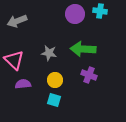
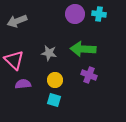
cyan cross: moved 1 px left, 3 px down
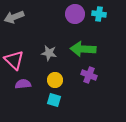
gray arrow: moved 3 px left, 4 px up
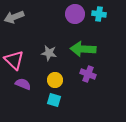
purple cross: moved 1 px left, 1 px up
purple semicircle: rotated 28 degrees clockwise
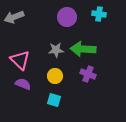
purple circle: moved 8 px left, 3 px down
gray star: moved 7 px right, 3 px up; rotated 14 degrees counterclockwise
pink triangle: moved 6 px right
yellow circle: moved 4 px up
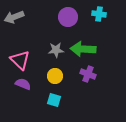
purple circle: moved 1 px right
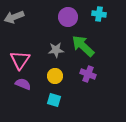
green arrow: moved 3 px up; rotated 40 degrees clockwise
pink triangle: rotated 20 degrees clockwise
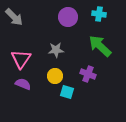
gray arrow: rotated 114 degrees counterclockwise
green arrow: moved 17 px right
pink triangle: moved 1 px right, 1 px up
cyan square: moved 13 px right, 8 px up
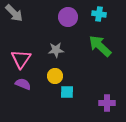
gray arrow: moved 4 px up
purple cross: moved 19 px right, 29 px down; rotated 21 degrees counterclockwise
cyan square: rotated 16 degrees counterclockwise
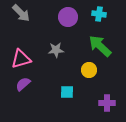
gray arrow: moved 7 px right
pink triangle: rotated 40 degrees clockwise
yellow circle: moved 34 px right, 6 px up
purple semicircle: rotated 63 degrees counterclockwise
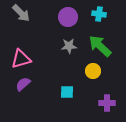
gray star: moved 13 px right, 4 px up
yellow circle: moved 4 px right, 1 px down
